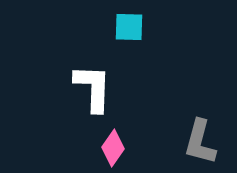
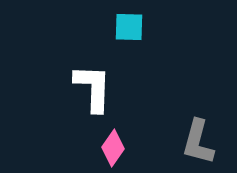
gray L-shape: moved 2 px left
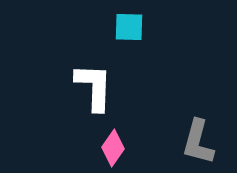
white L-shape: moved 1 px right, 1 px up
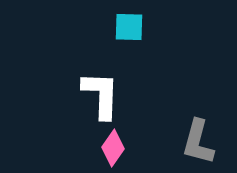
white L-shape: moved 7 px right, 8 px down
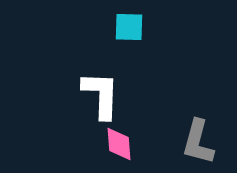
pink diamond: moved 6 px right, 4 px up; rotated 39 degrees counterclockwise
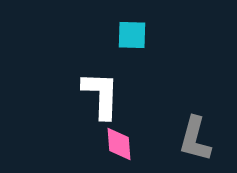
cyan square: moved 3 px right, 8 px down
gray L-shape: moved 3 px left, 3 px up
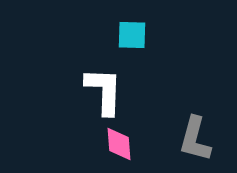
white L-shape: moved 3 px right, 4 px up
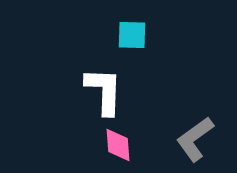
gray L-shape: rotated 39 degrees clockwise
pink diamond: moved 1 px left, 1 px down
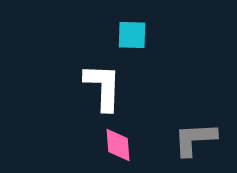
white L-shape: moved 1 px left, 4 px up
gray L-shape: rotated 33 degrees clockwise
